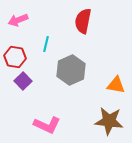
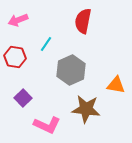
cyan line: rotated 21 degrees clockwise
purple square: moved 17 px down
brown star: moved 23 px left, 12 px up
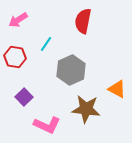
pink arrow: rotated 12 degrees counterclockwise
orange triangle: moved 1 px right, 4 px down; rotated 18 degrees clockwise
purple square: moved 1 px right, 1 px up
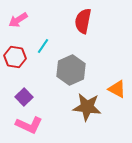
cyan line: moved 3 px left, 2 px down
brown star: moved 1 px right, 2 px up
pink L-shape: moved 18 px left
